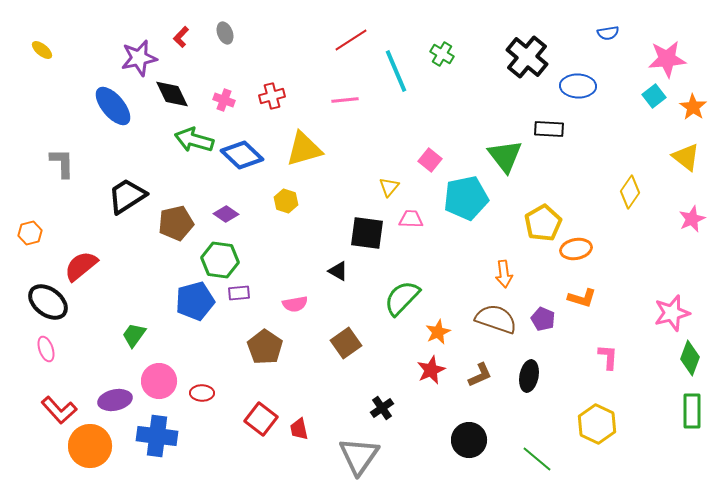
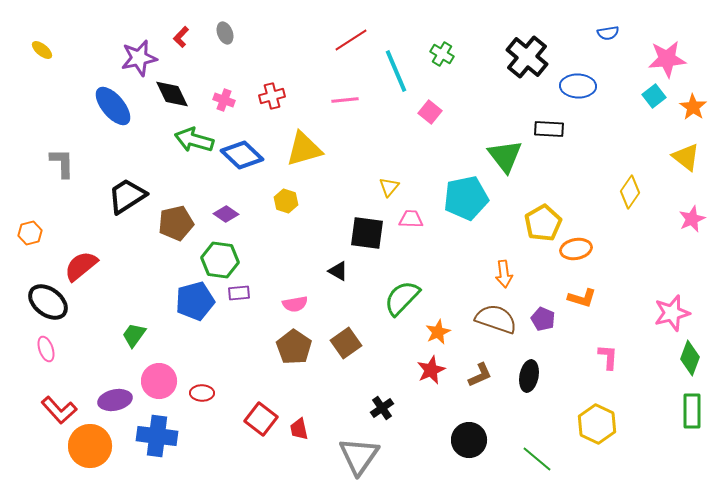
pink square at (430, 160): moved 48 px up
brown pentagon at (265, 347): moved 29 px right
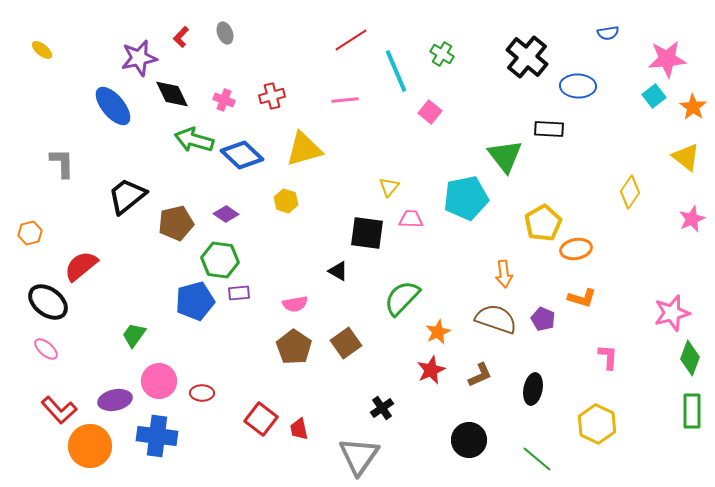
black trapezoid at (127, 196): rotated 6 degrees counterclockwise
pink ellipse at (46, 349): rotated 30 degrees counterclockwise
black ellipse at (529, 376): moved 4 px right, 13 px down
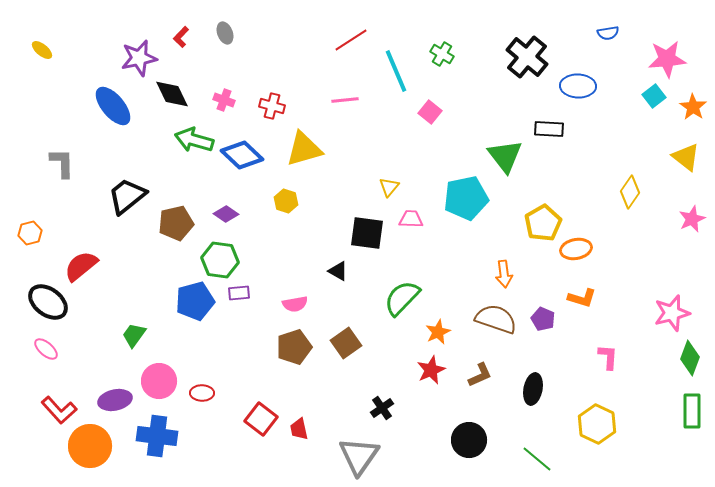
red cross at (272, 96): moved 10 px down; rotated 30 degrees clockwise
brown pentagon at (294, 347): rotated 20 degrees clockwise
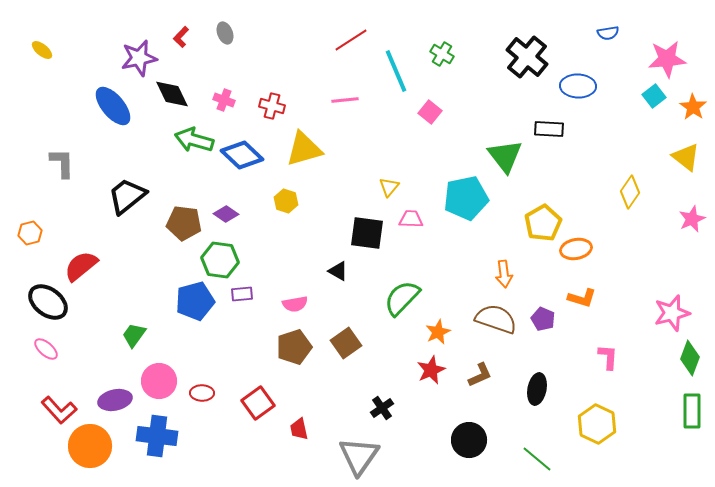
brown pentagon at (176, 223): moved 8 px right; rotated 20 degrees clockwise
purple rectangle at (239, 293): moved 3 px right, 1 px down
black ellipse at (533, 389): moved 4 px right
red square at (261, 419): moved 3 px left, 16 px up; rotated 16 degrees clockwise
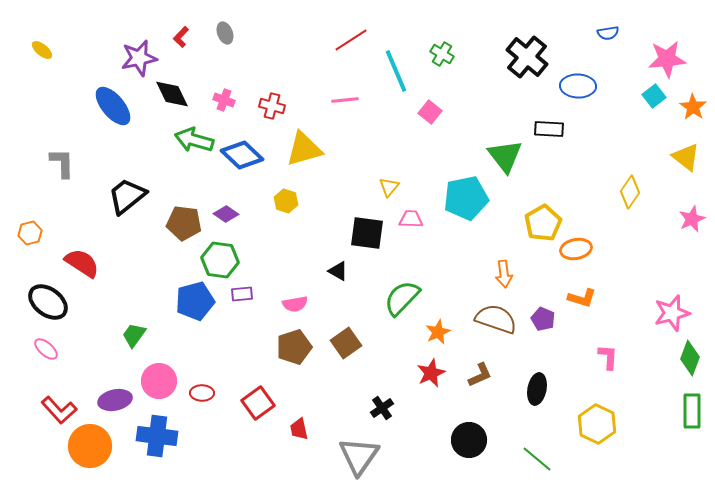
red semicircle at (81, 266): moved 1 px right, 3 px up; rotated 72 degrees clockwise
red star at (431, 370): moved 3 px down
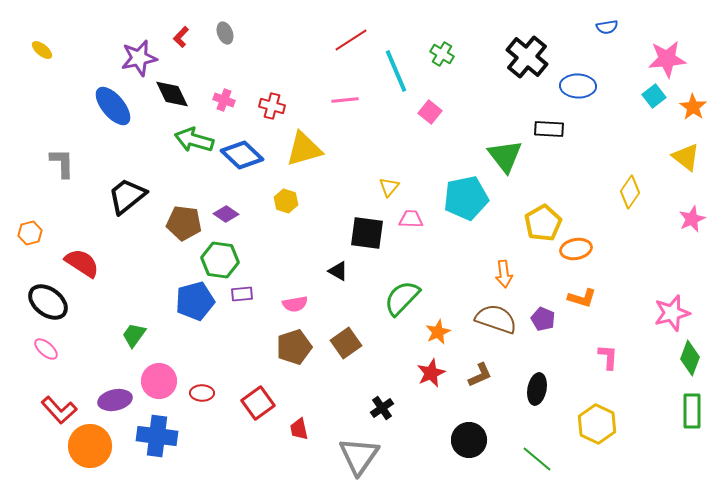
blue semicircle at (608, 33): moved 1 px left, 6 px up
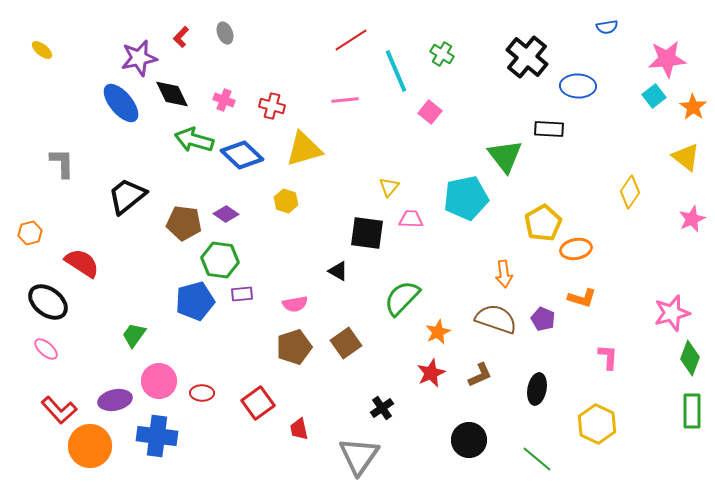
blue ellipse at (113, 106): moved 8 px right, 3 px up
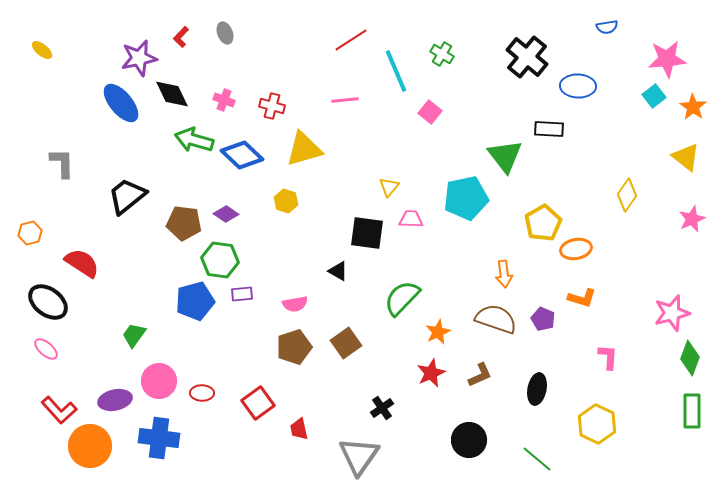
yellow diamond at (630, 192): moved 3 px left, 3 px down
blue cross at (157, 436): moved 2 px right, 2 px down
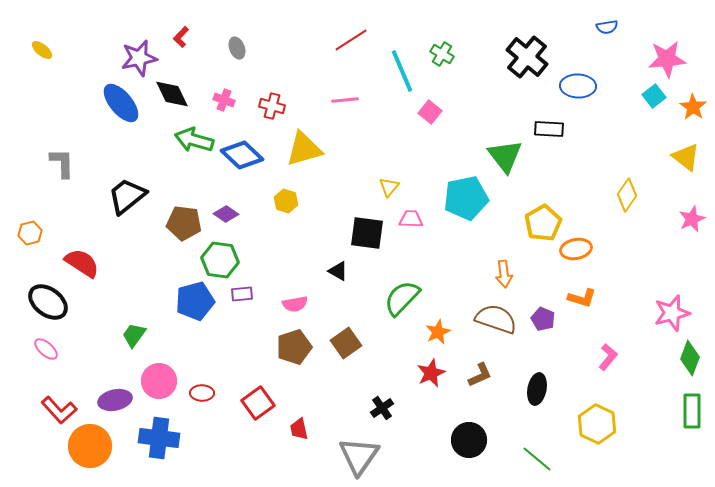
gray ellipse at (225, 33): moved 12 px right, 15 px down
cyan line at (396, 71): moved 6 px right
pink L-shape at (608, 357): rotated 36 degrees clockwise
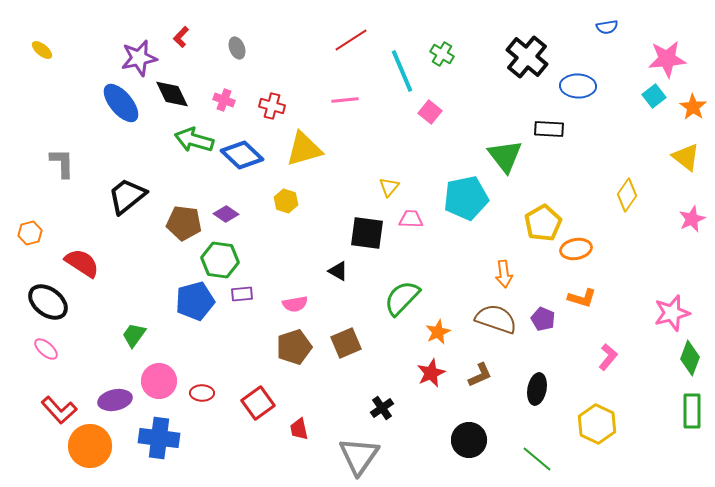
brown square at (346, 343): rotated 12 degrees clockwise
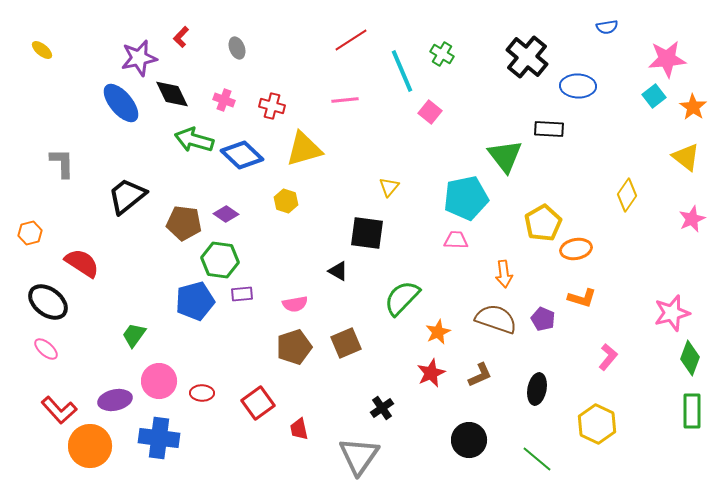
pink trapezoid at (411, 219): moved 45 px right, 21 px down
